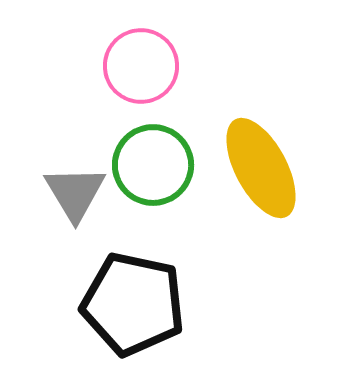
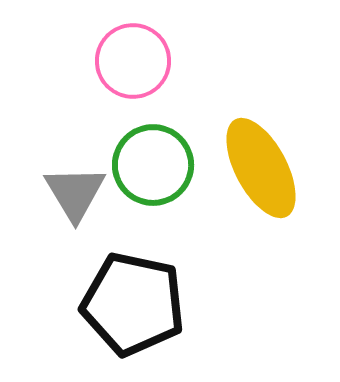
pink circle: moved 8 px left, 5 px up
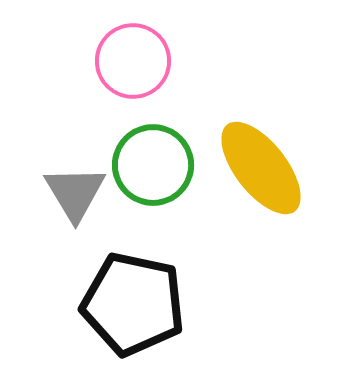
yellow ellipse: rotated 10 degrees counterclockwise
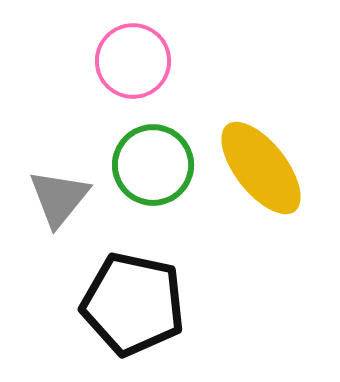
gray triangle: moved 16 px left, 5 px down; rotated 10 degrees clockwise
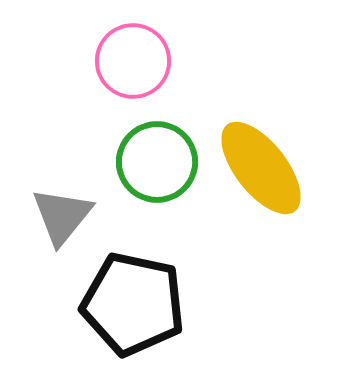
green circle: moved 4 px right, 3 px up
gray triangle: moved 3 px right, 18 px down
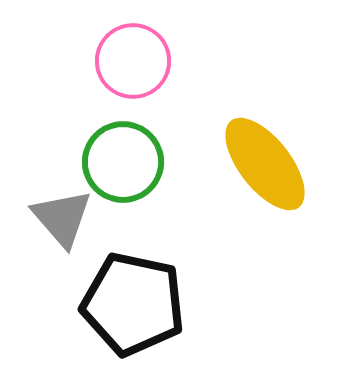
green circle: moved 34 px left
yellow ellipse: moved 4 px right, 4 px up
gray triangle: moved 2 px down; rotated 20 degrees counterclockwise
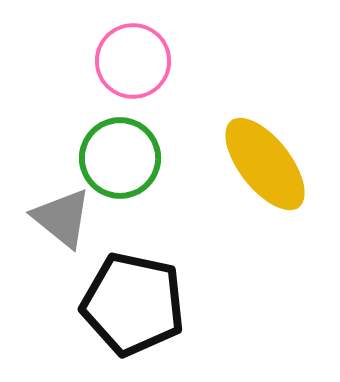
green circle: moved 3 px left, 4 px up
gray triangle: rotated 10 degrees counterclockwise
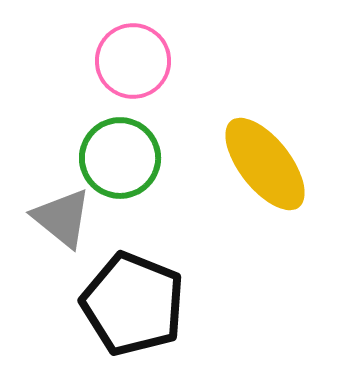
black pentagon: rotated 10 degrees clockwise
